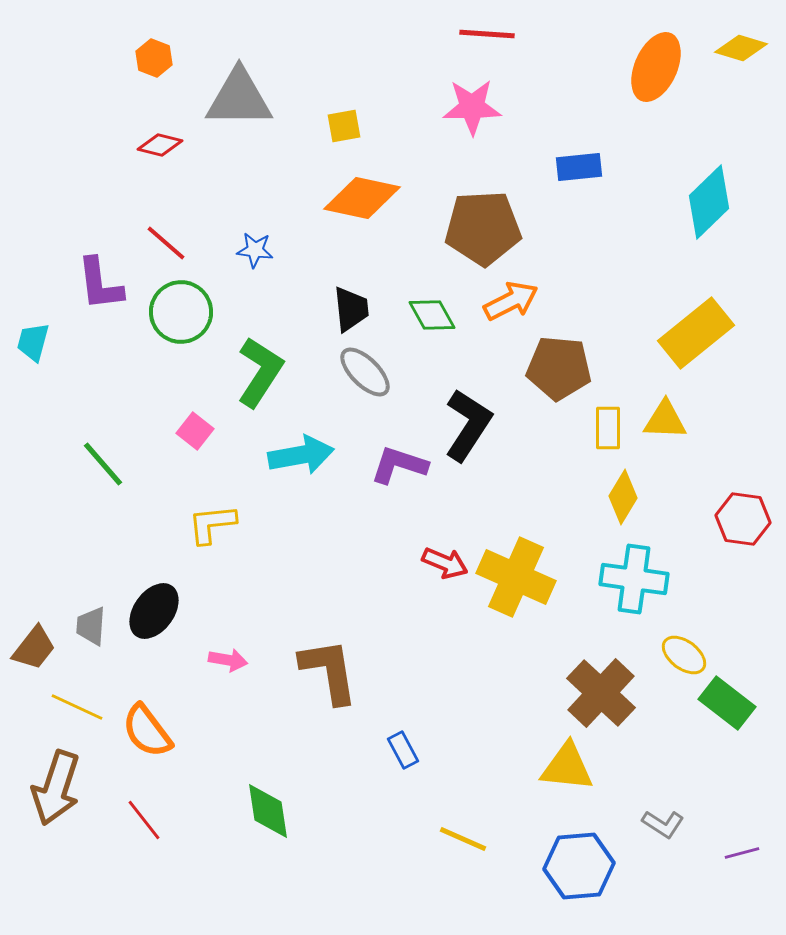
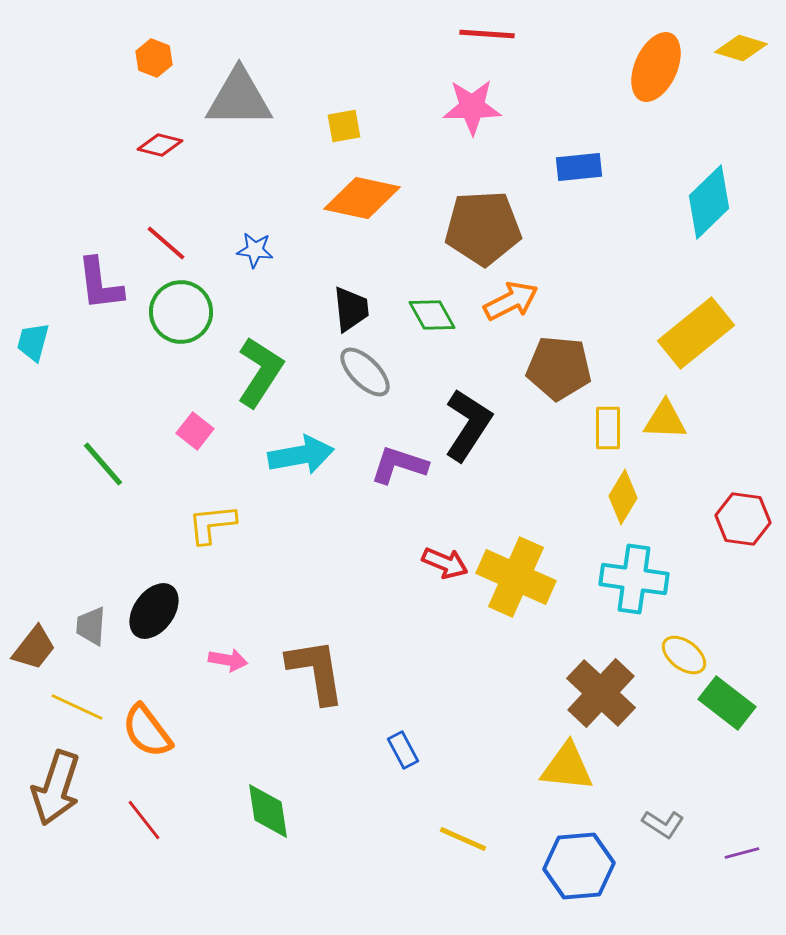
brown L-shape at (329, 671): moved 13 px left
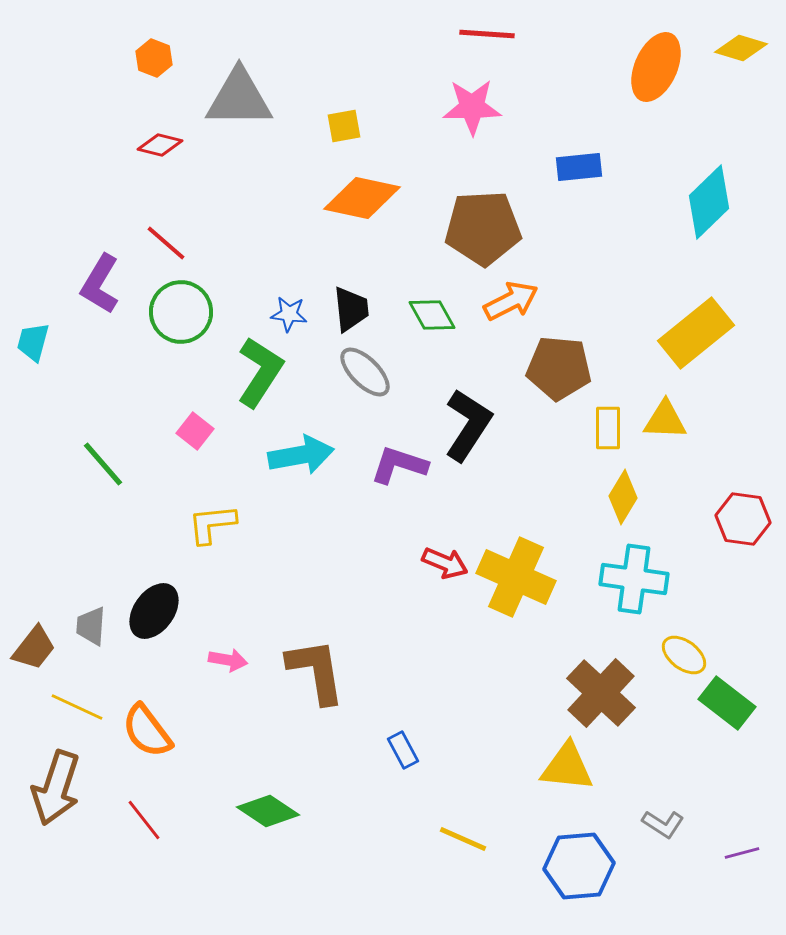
blue star at (255, 250): moved 34 px right, 64 px down
purple L-shape at (100, 284): rotated 38 degrees clockwise
green diamond at (268, 811): rotated 48 degrees counterclockwise
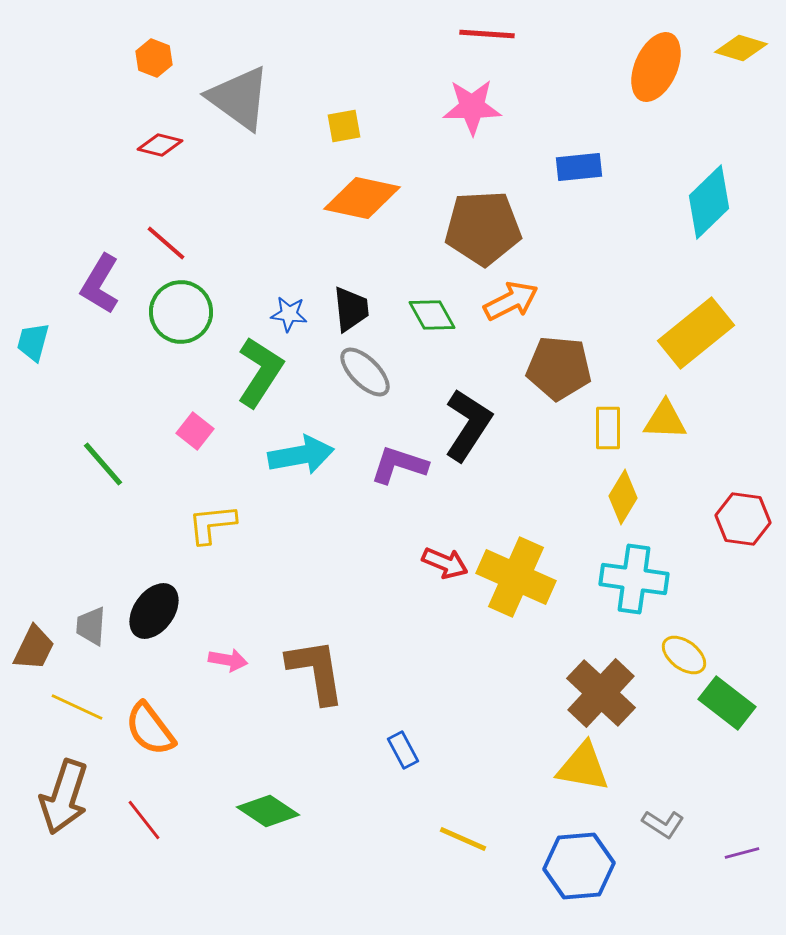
gray triangle at (239, 98): rotated 36 degrees clockwise
brown trapezoid at (34, 648): rotated 12 degrees counterclockwise
orange semicircle at (147, 731): moved 3 px right, 2 px up
yellow triangle at (567, 767): moved 16 px right; rotated 4 degrees clockwise
brown arrow at (56, 788): moved 8 px right, 9 px down
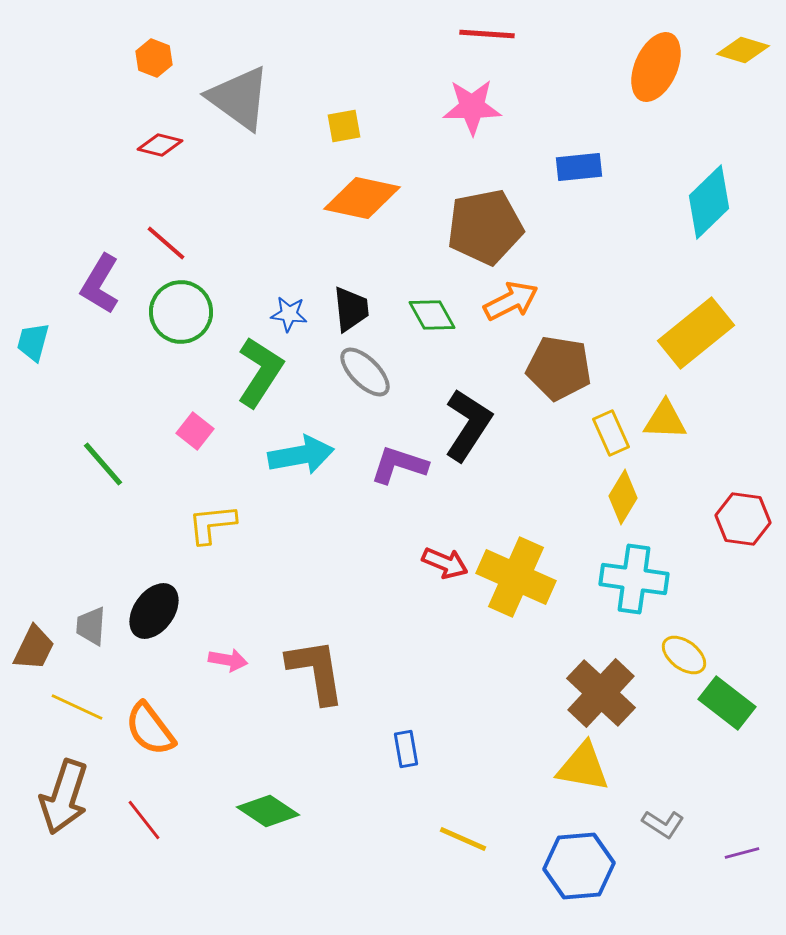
yellow diamond at (741, 48): moved 2 px right, 2 px down
brown pentagon at (483, 228): moved 2 px right, 1 px up; rotated 8 degrees counterclockwise
brown pentagon at (559, 368): rotated 4 degrees clockwise
yellow rectangle at (608, 428): moved 3 px right, 5 px down; rotated 24 degrees counterclockwise
blue rectangle at (403, 750): moved 3 px right, 1 px up; rotated 18 degrees clockwise
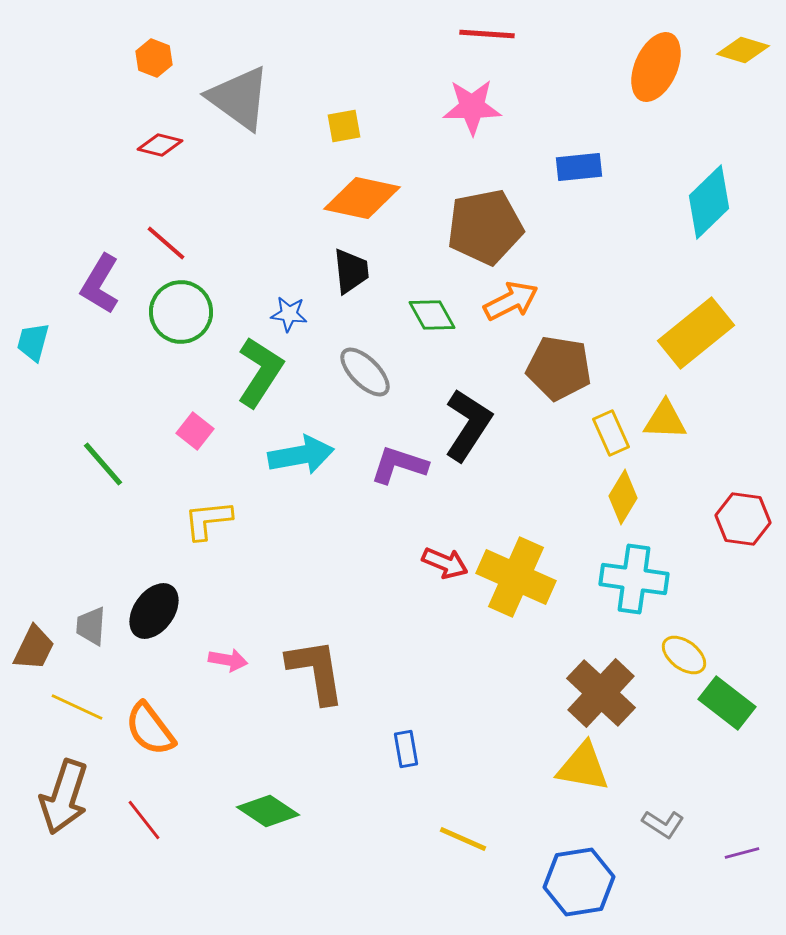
black trapezoid at (351, 309): moved 38 px up
yellow L-shape at (212, 524): moved 4 px left, 4 px up
blue hexagon at (579, 866): moved 16 px down; rotated 4 degrees counterclockwise
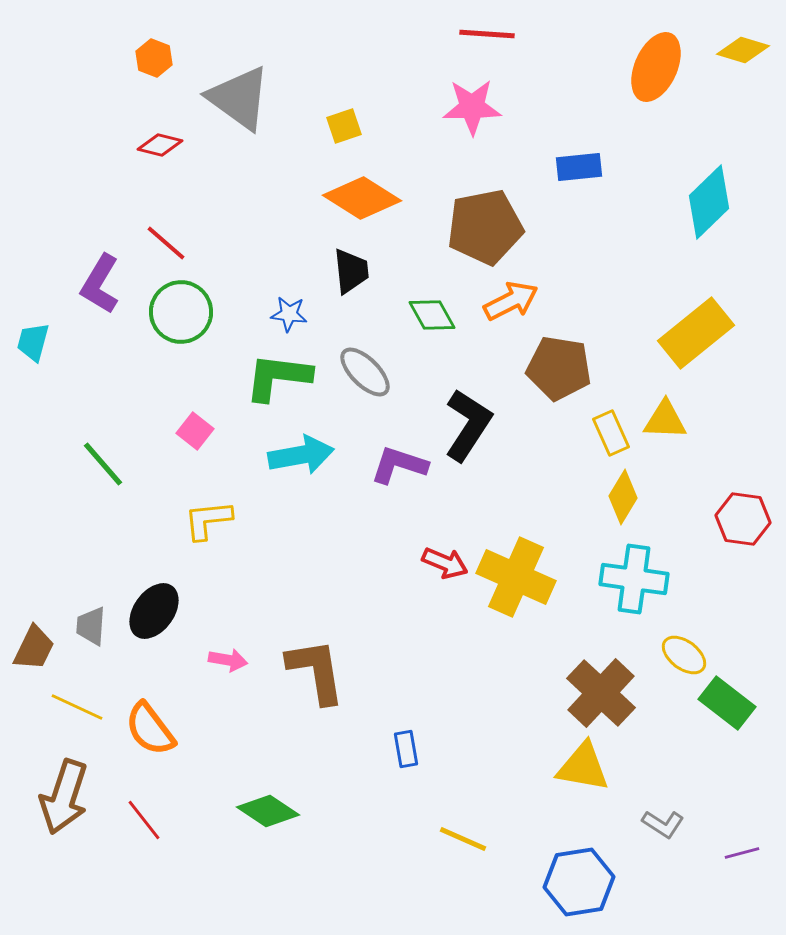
yellow square at (344, 126): rotated 9 degrees counterclockwise
orange diamond at (362, 198): rotated 20 degrees clockwise
green L-shape at (260, 372): moved 18 px right, 5 px down; rotated 116 degrees counterclockwise
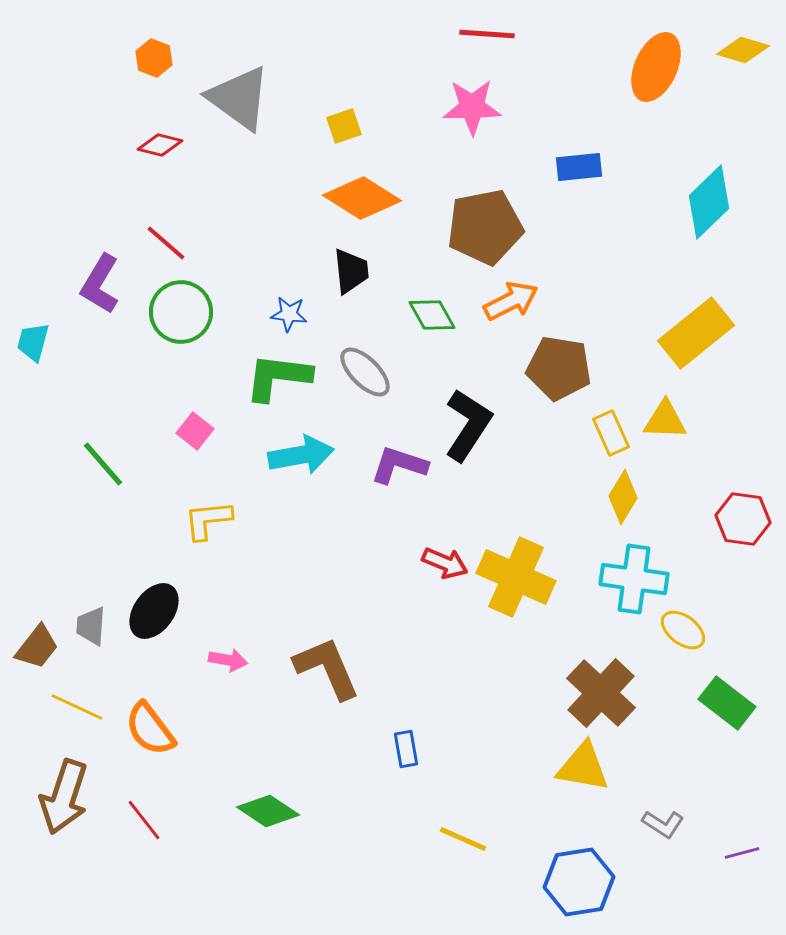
brown trapezoid at (34, 648): moved 3 px right, 1 px up; rotated 12 degrees clockwise
yellow ellipse at (684, 655): moved 1 px left, 25 px up
brown L-shape at (316, 671): moved 11 px right, 3 px up; rotated 14 degrees counterclockwise
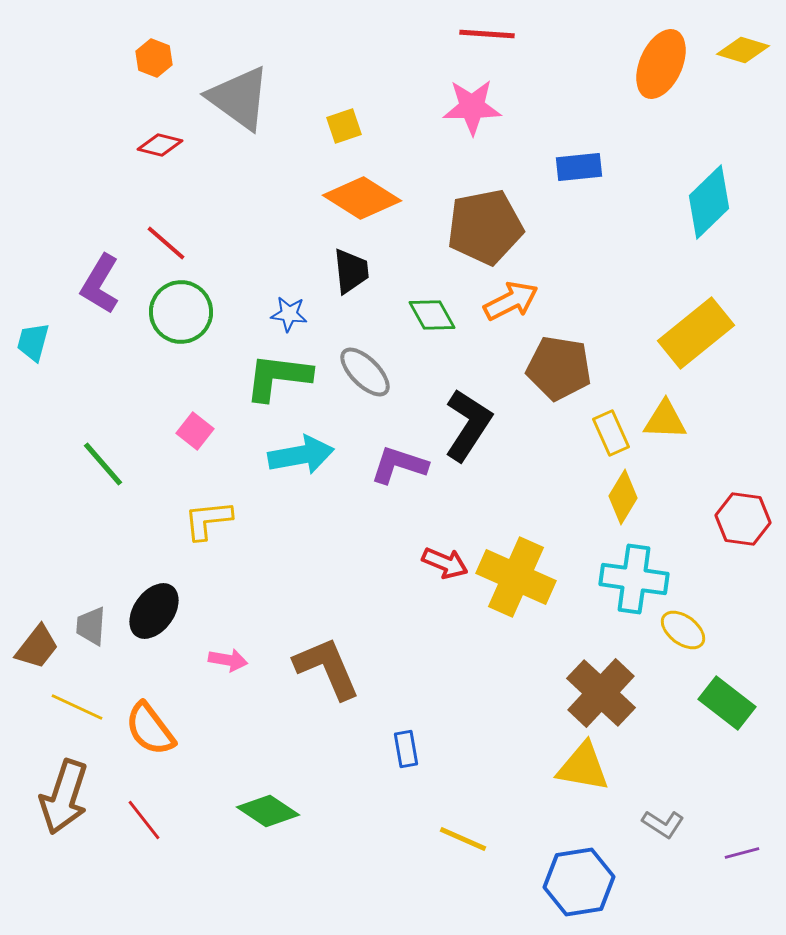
orange ellipse at (656, 67): moved 5 px right, 3 px up
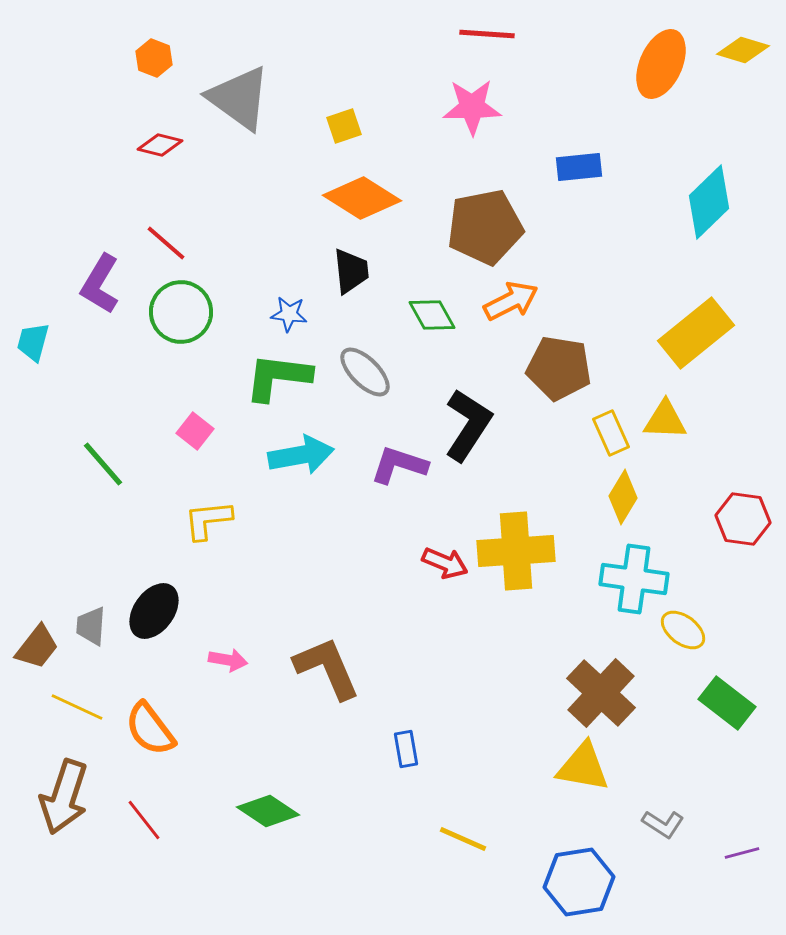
yellow cross at (516, 577): moved 26 px up; rotated 28 degrees counterclockwise
